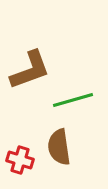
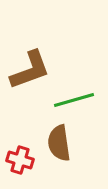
green line: moved 1 px right
brown semicircle: moved 4 px up
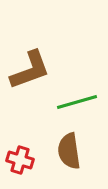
green line: moved 3 px right, 2 px down
brown semicircle: moved 10 px right, 8 px down
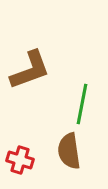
green line: moved 5 px right, 2 px down; rotated 63 degrees counterclockwise
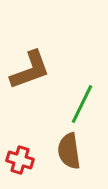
green line: rotated 15 degrees clockwise
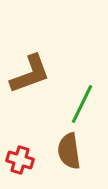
brown L-shape: moved 4 px down
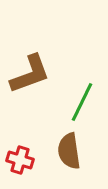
green line: moved 2 px up
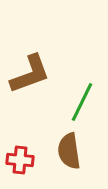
red cross: rotated 12 degrees counterclockwise
